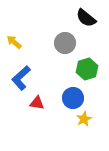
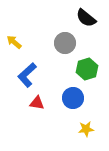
blue L-shape: moved 6 px right, 3 px up
yellow star: moved 2 px right, 10 px down; rotated 21 degrees clockwise
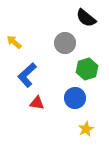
blue circle: moved 2 px right
yellow star: rotated 21 degrees counterclockwise
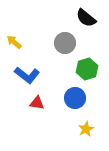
blue L-shape: rotated 100 degrees counterclockwise
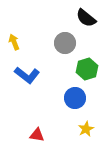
yellow arrow: rotated 28 degrees clockwise
red triangle: moved 32 px down
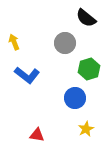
green hexagon: moved 2 px right
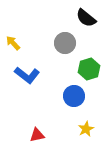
yellow arrow: moved 1 px left, 1 px down; rotated 21 degrees counterclockwise
blue circle: moved 1 px left, 2 px up
red triangle: rotated 21 degrees counterclockwise
